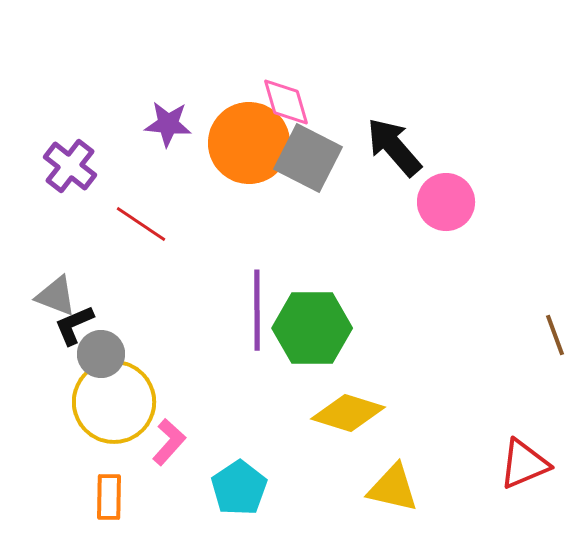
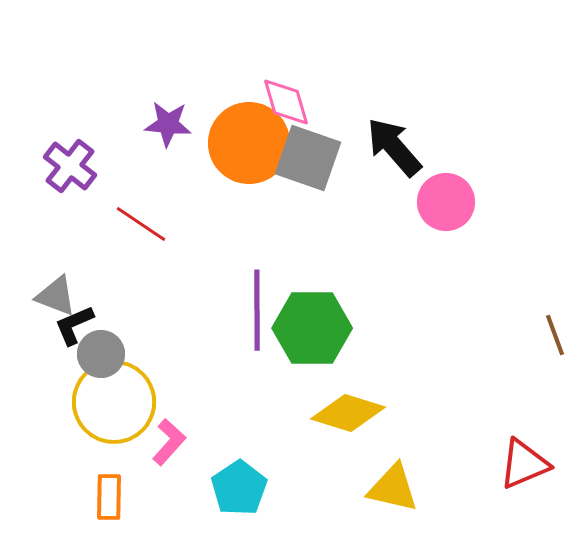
gray square: rotated 8 degrees counterclockwise
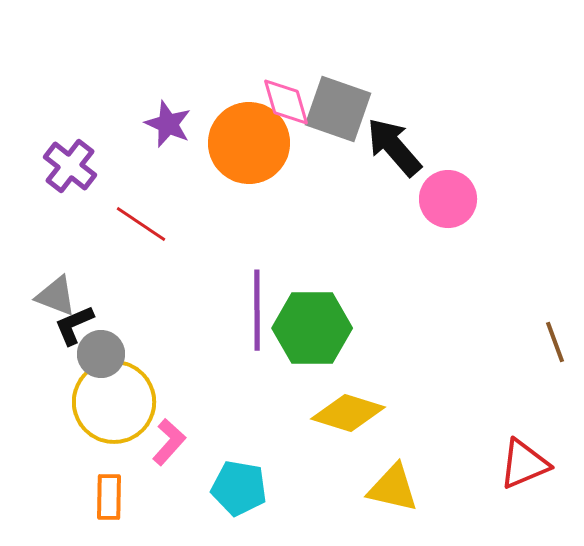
purple star: rotated 18 degrees clockwise
gray square: moved 30 px right, 49 px up
pink circle: moved 2 px right, 3 px up
brown line: moved 7 px down
cyan pentagon: rotated 28 degrees counterclockwise
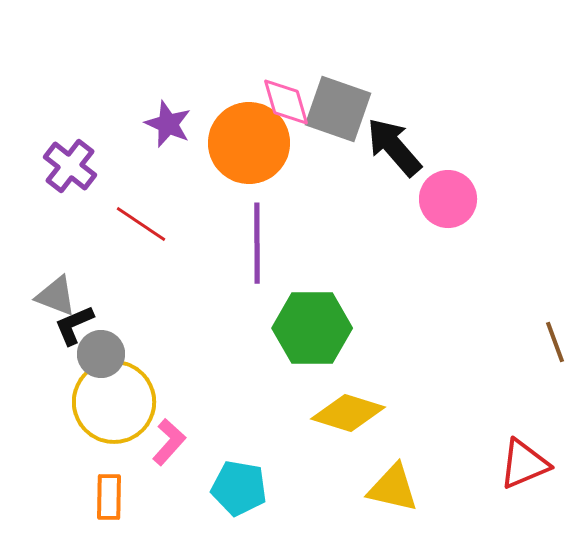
purple line: moved 67 px up
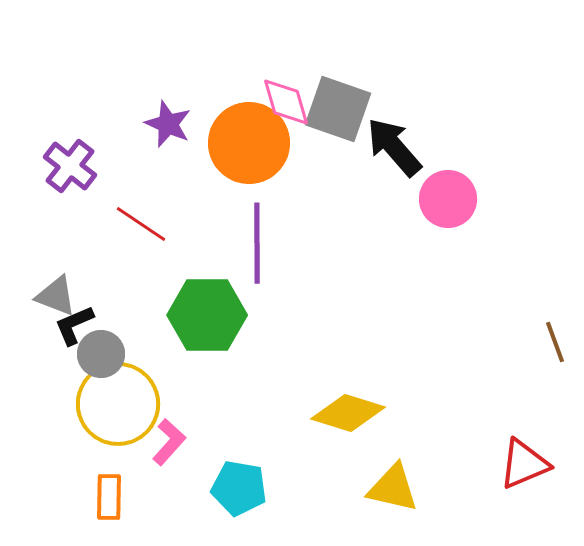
green hexagon: moved 105 px left, 13 px up
yellow circle: moved 4 px right, 2 px down
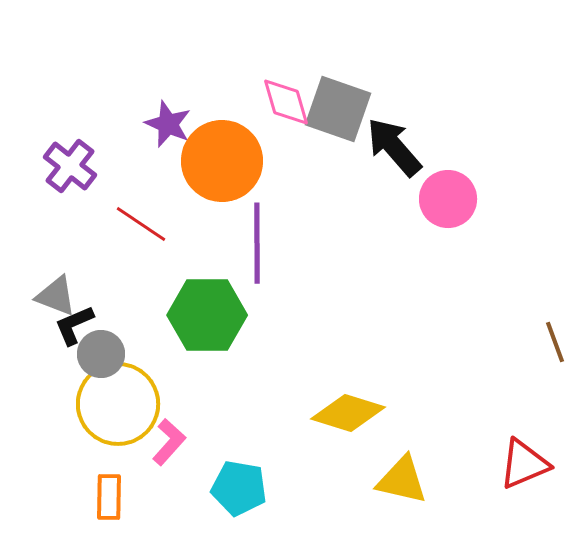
orange circle: moved 27 px left, 18 px down
yellow triangle: moved 9 px right, 8 px up
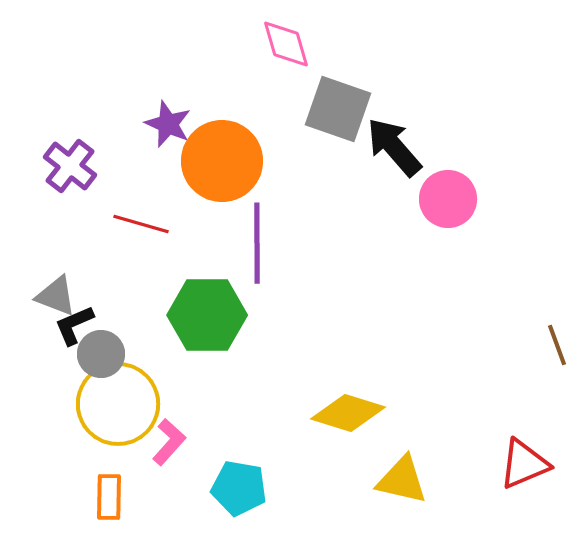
pink diamond: moved 58 px up
red line: rotated 18 degrees counterclockwise
brown line: moved 2 px right, 3 px down
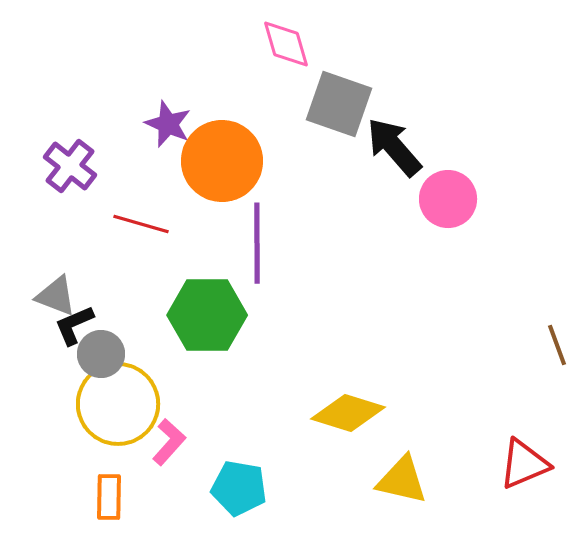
gray square: moved 1 px right, 5 px up
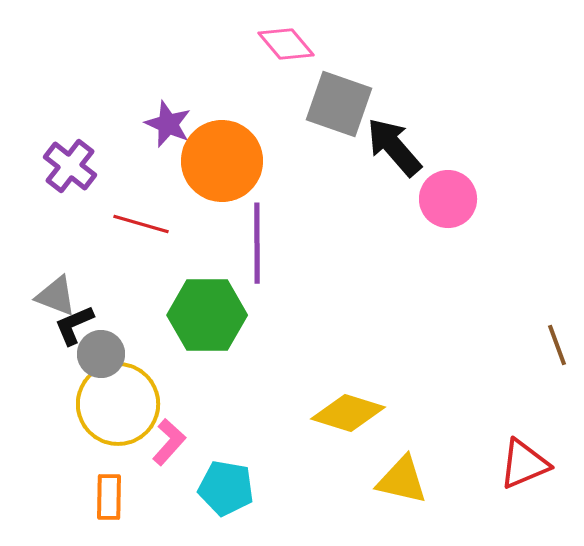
pink diamond: rotated 24 degrees counterclockwise
cyan pentagon: moved 13 px left
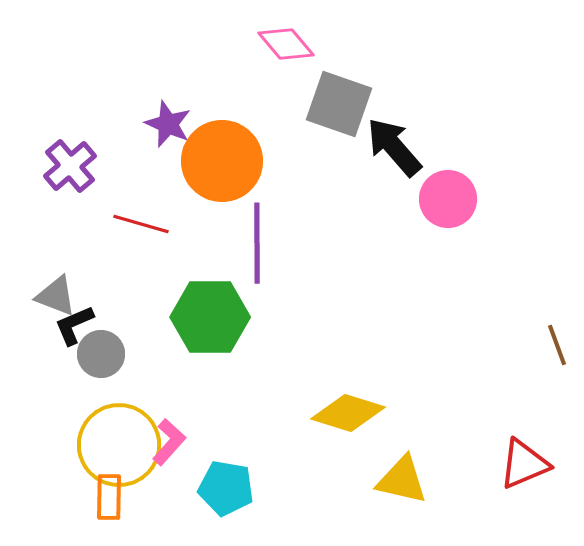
purple cross: rotated 12 degrees clockwise
green hexagon: moved 3 px right, 2 px down
yellow circle: moved 1 px right, 41 px down
